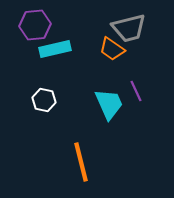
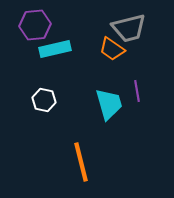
purple line: moved 1 px right; rotated 15 degrees clockwise
cyan trapezoid: rotated 8 degrees clockwise
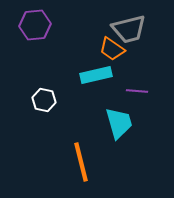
gray trapezoid: moved 1 px down
cyan rectangle: moved 41 px right, 26 px down
purple line: rotated 75 degrees counterclockwise
cyan trapezoid: moved 10 px right, 19 px down
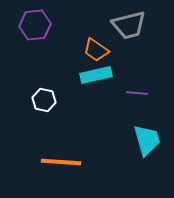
gray trapezoid: moved 4 px up
orange trapezoid: moved 16 px left, 1 px down
purple line: moved 2 px down
cyan trapezoid: moved 28 px right, 17 px down
orange line: moved 20 px left; rotated 72 degrees counterclockwise
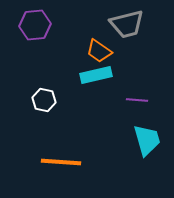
gray trapezoid: moved 2 px left, 1 px up
orange trapezoid: moved 3 px right, 1 px down
purple line: moved 7 px down
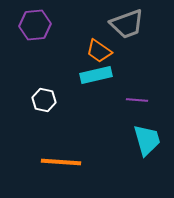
gray trapezoid: rotated 6 degrees counterclockwise
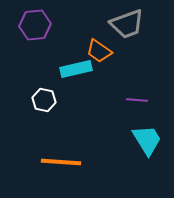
cyan rectangle: moved 20 px left, 6 px up
cyan trapezoid: rotated 16 degrees counterclockwise
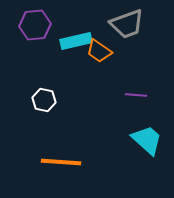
cyan rectangle: moved 28 px up
purple line: moved 1 px left, 5 px up
cyan trapezoid: rotated 16 degrees counterclockwise
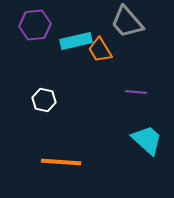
gray trapezoid: moved 2 px up; rotated 69 degrees clockwise
orange trapezoid: moved 1 px right, 1 px up; rotated 24 degrees clockwise
purple line: moved 3 px up
